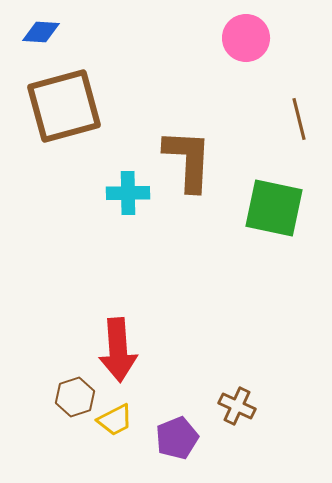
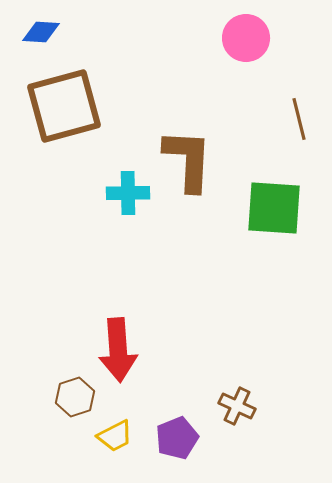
green square: rotated 8 degrees counterclockwise
yellow trapezoid: moved 16 px down
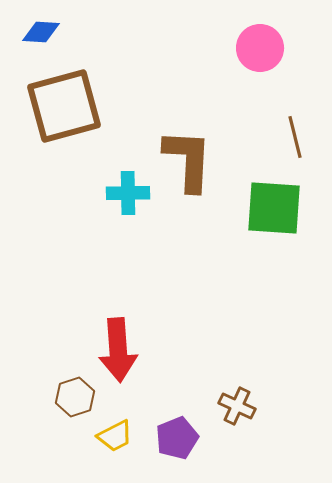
pink circle: moved 14 px right, 10 px down
brown line: moved 4 px left, 18 px down
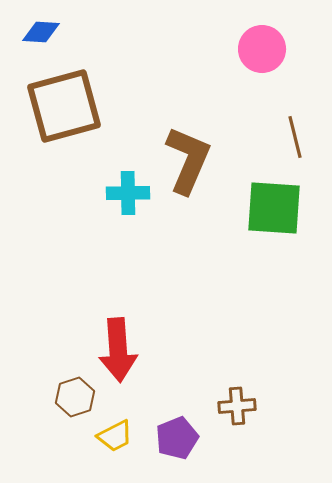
pink circle: moved 2 px right, 1 px down
brown L-shape: rotated 20 degrees clockwise
brown cross: rotated 30 degrees counterclockwise
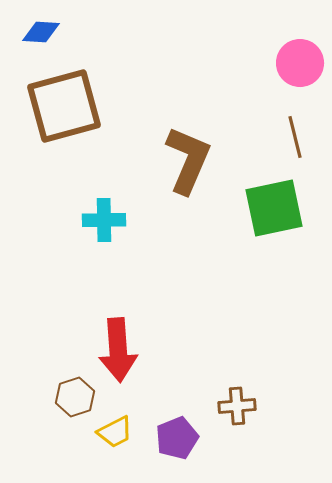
pink circle: moved 38 px right, 14 px down
cyan cross: moved 24 px left, 27 px down
green square: rotated 16 degrees counterclockwise
yellow trapezoid: moved 4 px up
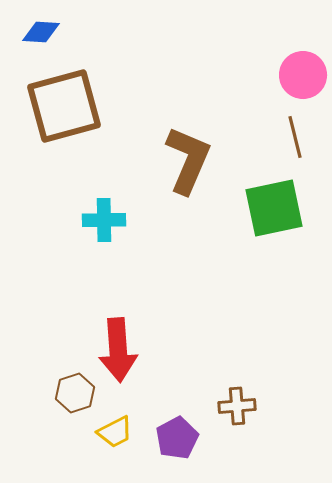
pink circle: moved 3 px right, 12 px down
brown hexagon: moved 4 px up
purple pentagon: rotated 6 degrees counterclockwise
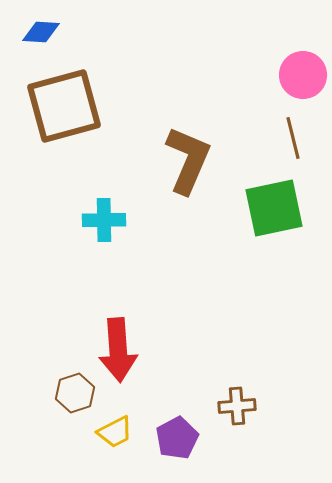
brown line: moved 2 px left, 1 px down
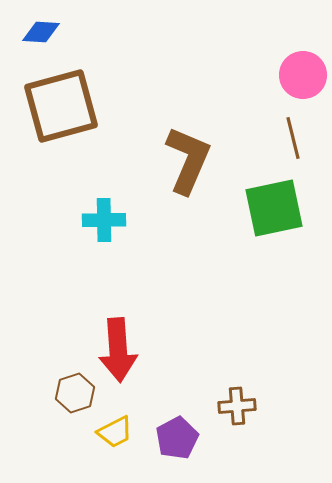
brown square: moved 3 px left
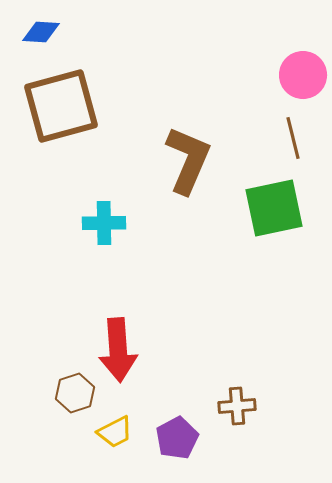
cyan cross: moved 3 px down
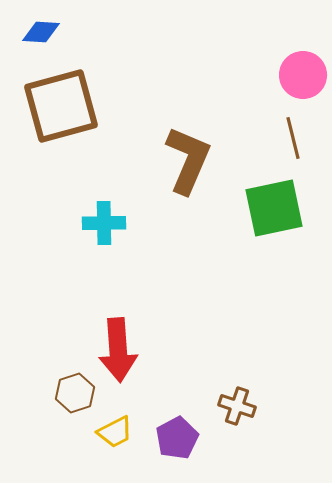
brown cross: rotated 24 degrees clockwise
